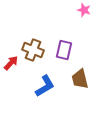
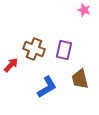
brown cross: moved 1 px right, 1 px up
red arrow: moved 2 px down
blue L-shape: moved 2 px right, 1 px down
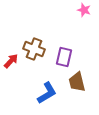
purple rectangle: moved 7 px down
red arrow: moved 4 px up
brown trapezoid: moved 3 px left, 3 px down
blue L-shape: moved 6 px down
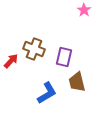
pink star: rotated 16 degrees clockwise
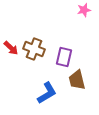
pink star: rotated 24 degrees clockwise
red arrow: moved 13 px up; rotated 91 degrees clockwise
brown trapezoid: moved 2 px up
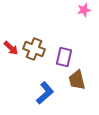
blue L-shape: moved 2 px left; rotated 10 degrees counterclockwise
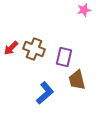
red arrow: rotated 91 degrees clockwise
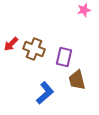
red arrow: moved 4 px up
